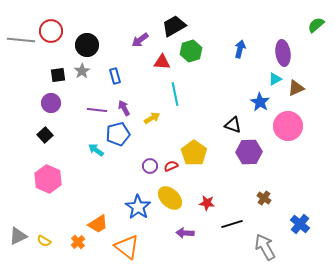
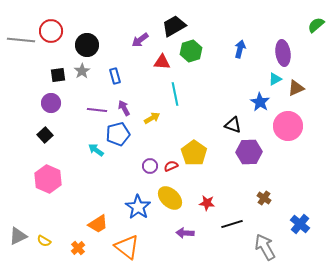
orange cross at (78, 242): moved 6 px down
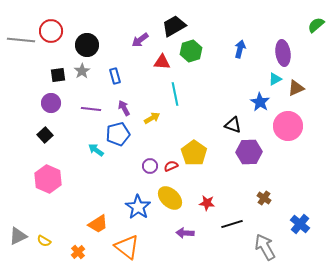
purple line at (97, 110): moved 6 px left, 1 px up
orange cross at (78, 248): moved 4 px down
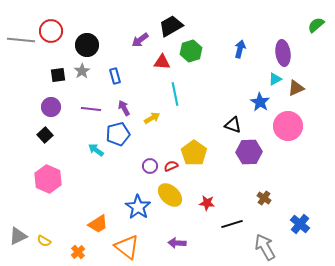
black trapezoid at (174, 26): moved 3 px left
purple circle at (51, 103): moved 4 px down
yellow ellipse at (170, 198): moved 3 px up
purple arrow at (185, 233): moved 8 px left, 10 px down
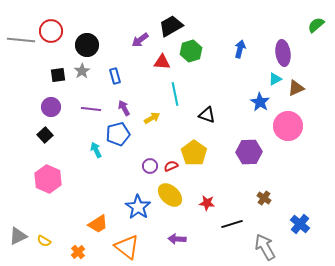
black triangle at (233, 125): moved 26 px left, 10 px up
cyan arrow at (96, 150): rotated 28 degrees clockwise
purple arrow at (177, 243): moved 4 px up
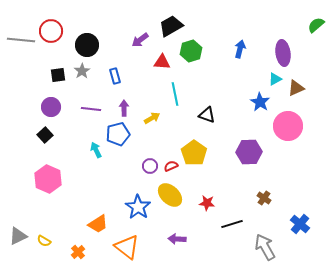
purple arrow at (124, 108): rotated 28 degrees clockwise
